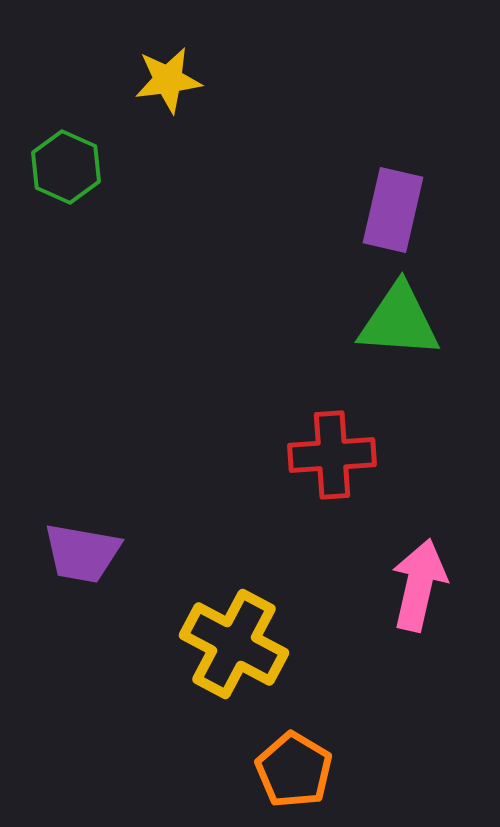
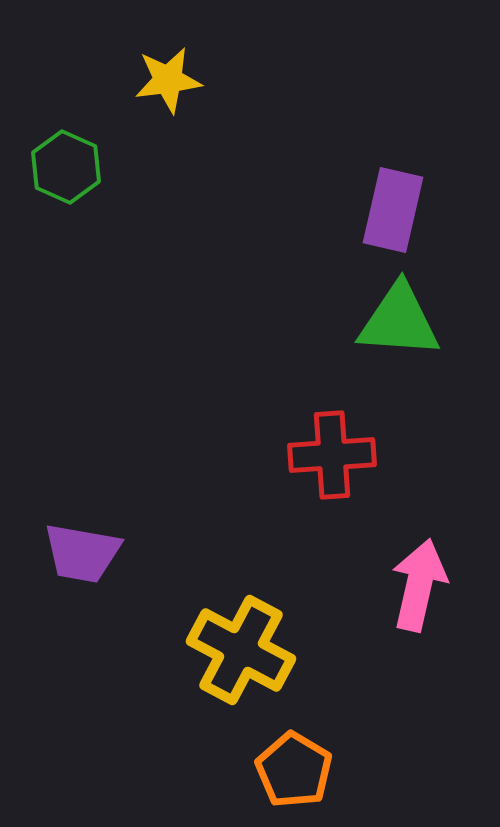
yellow cross: moved 7 px right, 6 px down
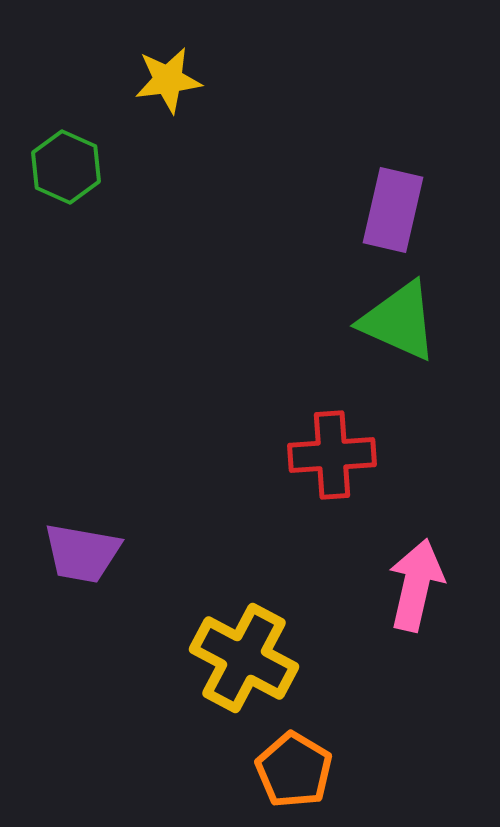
green triangle: rotated 20 degrees clockwise
pink arrow: moved 3 px left
yellow cross: moved 3 px right, 8 px down
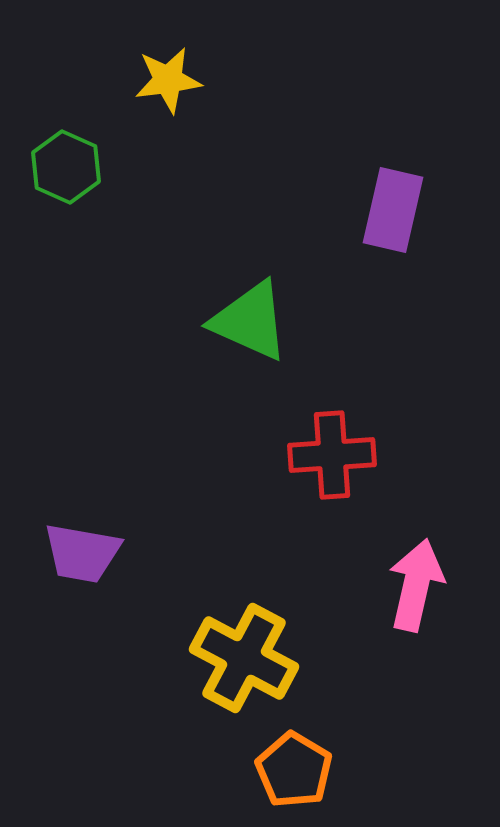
green triangle: moved 149 px left
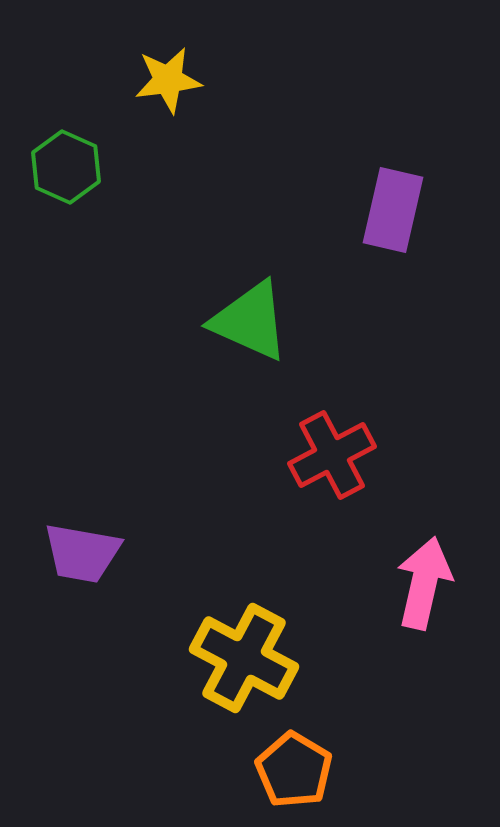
red cross: rotated 24 degrees counterclockwise
pink arrow: moved 8 px right, 2 px up
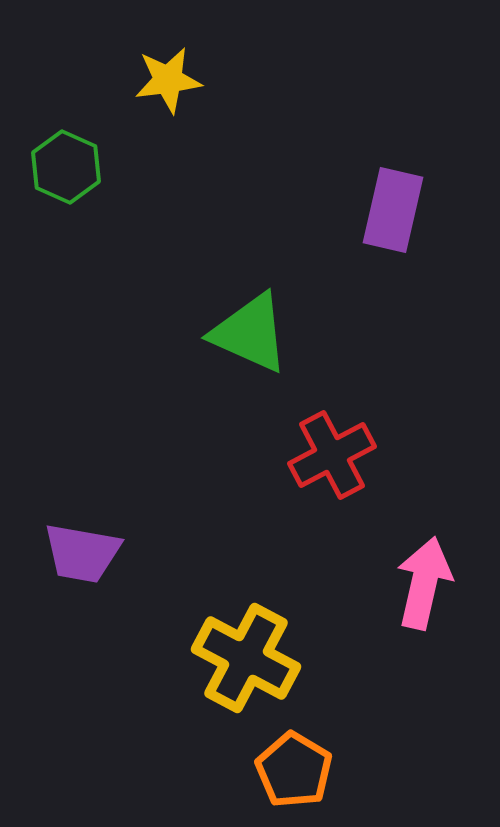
green triangle: moved 12 px down
yellow cross: moved 2 px right
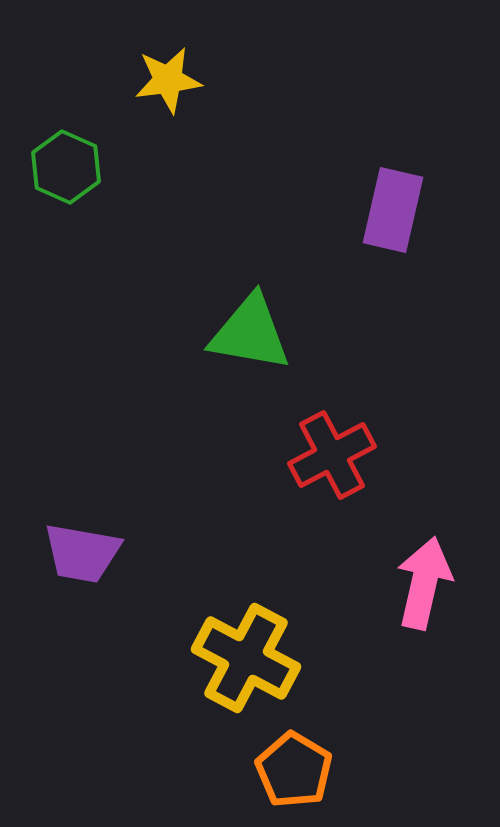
green triangle: rotated 14 degrees counterclockwise
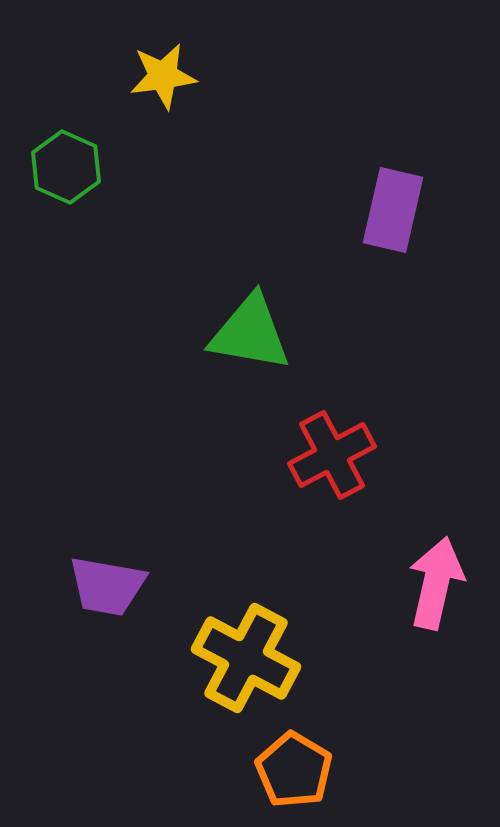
yellow star: moved 5 px left, 4 px up
purple trapezoid: moved 25 px right, 33 px down
pink arrow: moved 12 px right
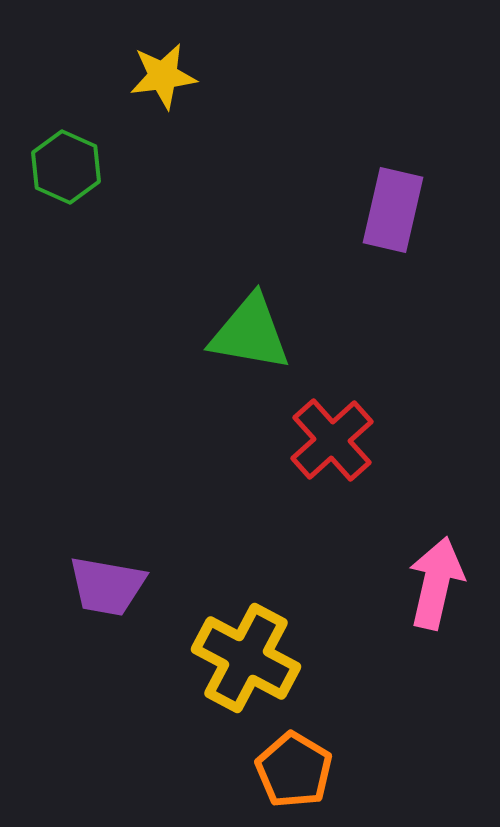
red cross: moved 15 px up; rotated 14 degrees counterclockwise
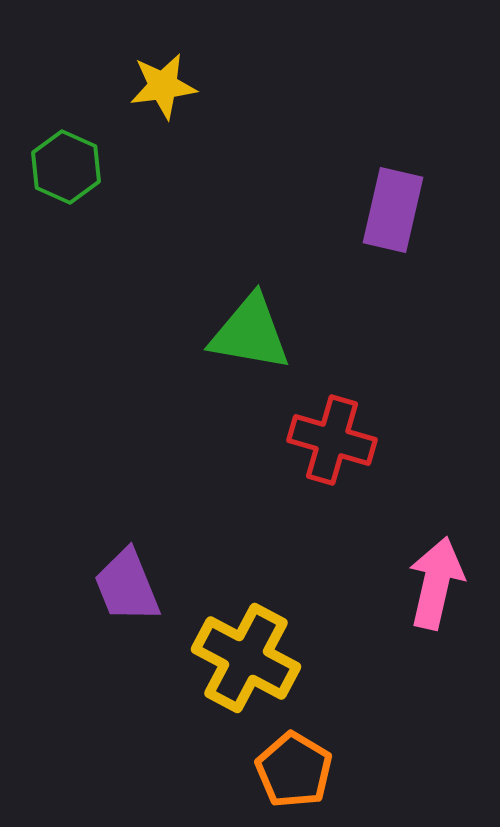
yellow star: moved 10 px down
red cross: rotated 32 degrees counterclockwise
purple trapezoid: moved 20 px right; rotated 58 degrees clockwise
